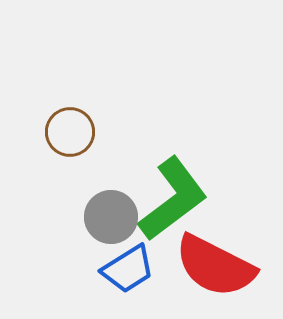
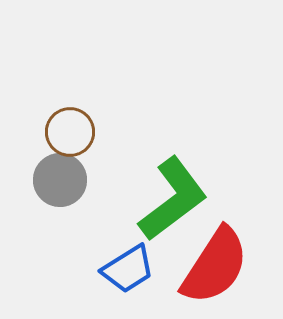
gray circle: moved 51 px left, 37 px up
red semicircle: rotated 84 degrees counterclockwise
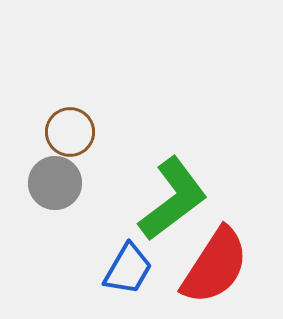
gray circle: moved 5 px left, 3 px down
blue trapezoid: rotated 28 degrees counterclockwise
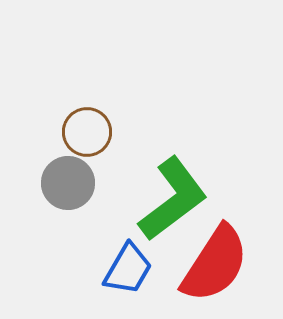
brown circle: moved 17 px right
gray circle: moved 13 px right
red semicircle: moved 2 px up
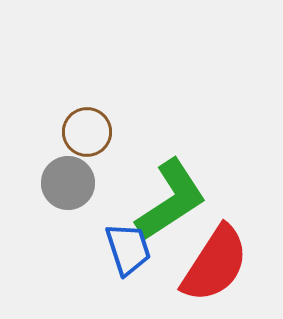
green L-shape: moved 2 px left, 1 px down; rotated 4 degrees clockwise
blue trapezoid: moved 20 px up; rotated 48 degrees counterclockwise
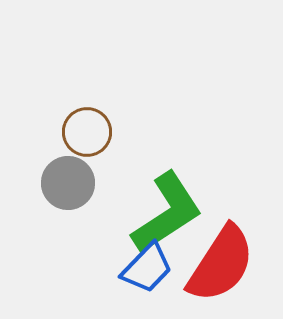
green L-shape: moved 4 px left, 13 px down
blue trapezoid: moved 19 px right, 19 px down; rotated 62 degrees clockwise
red semicircle: moved 6 px right
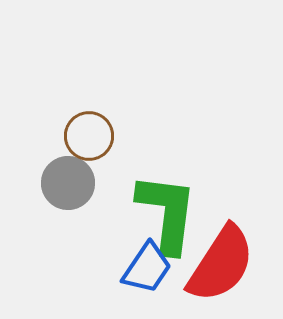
brown circle: moved 2 px right, 4 px down
green L-shape: rotated 50 degrees counterclockwise
blue trapezoid: rotated 10 degrees counterclockwise
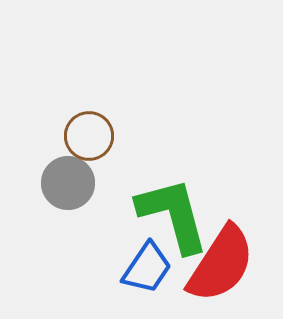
green L-shape: moved 6 px right, 2 px down; rotated 22 degrees counterclockwise
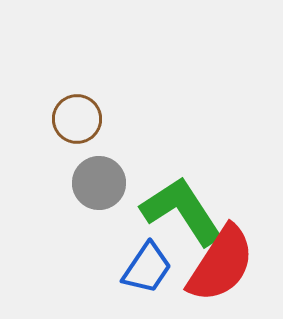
brown circle: moved 12 px left, 17 px up
gray circle: moved 31 px right
green L-shape: moved 9 px right, 4 px up; rotated 18 degrees counterclockwise
